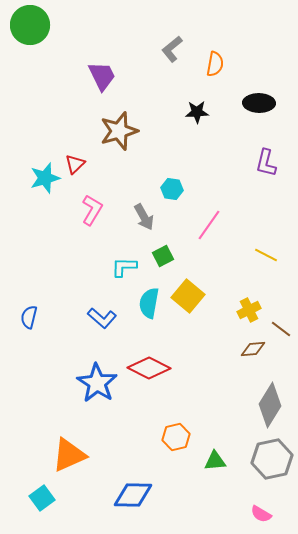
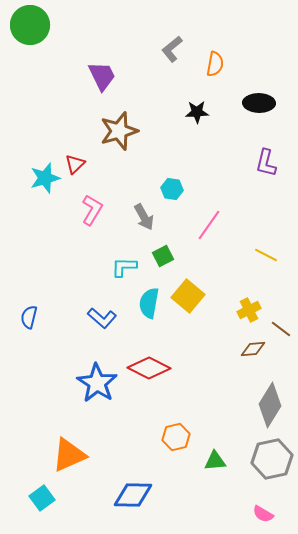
pink semicircle: moved 2 px right
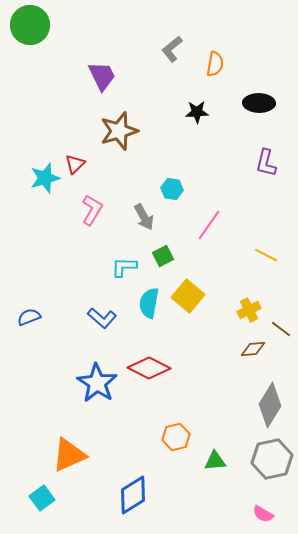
blue semicircle: rotated 55 degrees clockwise
blue diamond: rotated 33 degrees counterclockwise
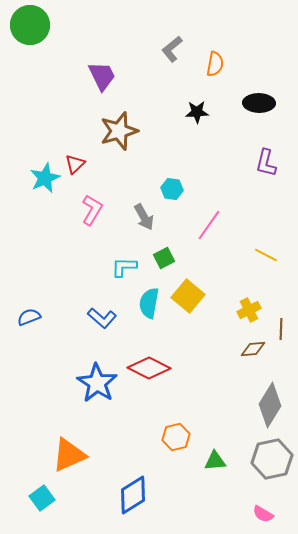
cyan star: rotated 8 degrees counterclockwise
green square: moved 1 px right, 2 px down
brown line: rotated 55 degrees clockwise
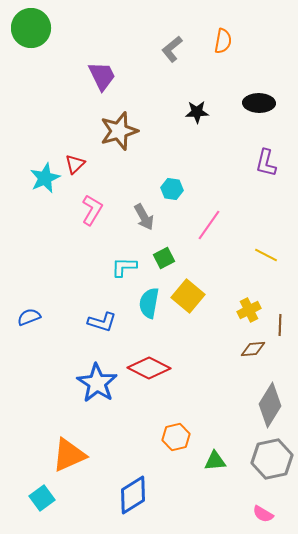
green circle: moved 1 px right, 3 px down
orange semicircle: moved 8 px right, 23 px up
blue L-shape: moved 4 px down; rotated 24 degrees counterclockwise
brown line: moved 1 px left, 4 px up
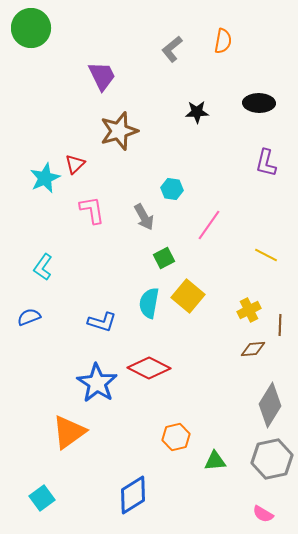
pink L-shape: rotated 40 degrees counterclockwise
cyan L-shape: moved 81 px left; rotated 56 degrees counterclockwise
orange triangle: moved 23 px up; rotated 12 degrees counterclockwise
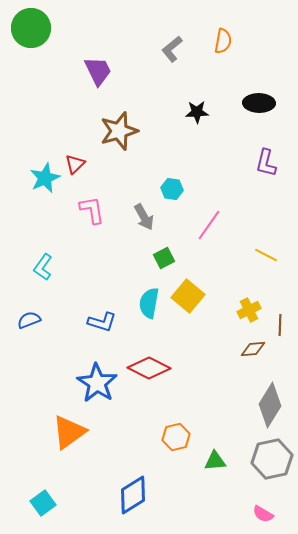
purple trapezoid: moved 4 px left, 5 px up
blue semicircle: moved 3 px down
cyan square: moved 1 px right, 5 px down
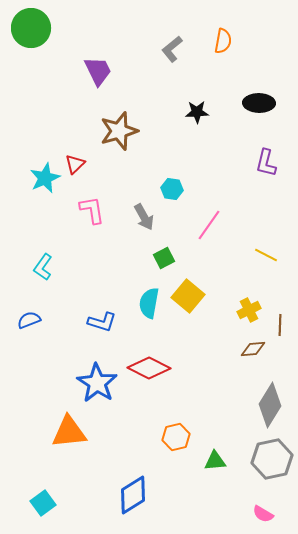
orange triangle: rotated 30 degrees clockwise
